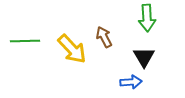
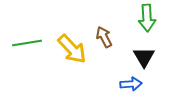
green line: moved 2 px right, 2 px down; rotated 8 degrees counterclockwise
blue arrow: moved 2 px down
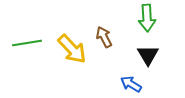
black triangle: moved 4 px right, 2 px up
blue arrow: rotated 145 degrees counterclockwise
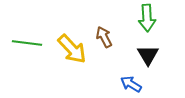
green line: rotated 16 degrees clockwise
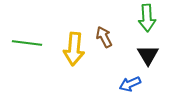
yellow arrow: moved 2 px right; rotated 48 degrees clockwise
blue arrow: moved 1 px left; rotated 55 degrees counterclockwise
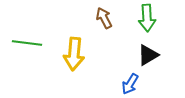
brown arrow: moved 19 px up
yellow arrow: moved 5 px down
black triangle: rotated 30 degrees clockwise
blue arrow: rotated 35 degrees counterclockwise
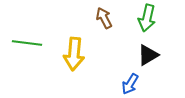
green arrow: rotated 16 degrees clockwise
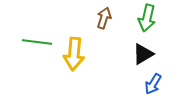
brown arrow: rotated 45 degrees clockwise
green line: moved 10 px right, 1 px up
black triangle: moved 5 px left, 1 px up
blue arrow: moved 23 px right
